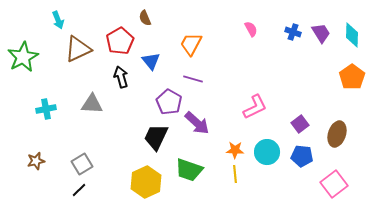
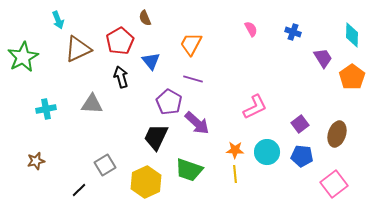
purple trapezoid: moved 2 px right, 25 px down
gray square: moved 23 px right, 1 px down
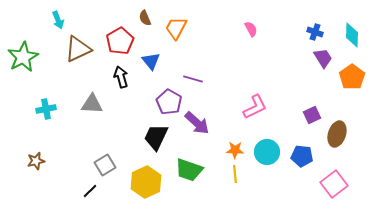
blue cross: moved 22 px right
orange trapezoid: moved 15 px left, 16 px up
purple square: moved 12 px right, 9 px up; rotated 12 degrees clockwise
black line: moved 11 px right, 1 px down
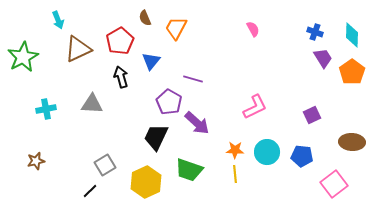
pink semicircle: moved 2 px right
blue triangle: rotated 18 degrees clockwise
orange pentagon: moved 5 px up
brown ellipse: moved 15 px right, 8 px down; rotated 75 degrees clockwise
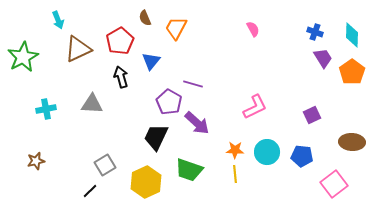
purple line: moved 5 px down
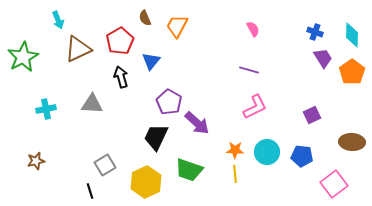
orange trapezoid: moved 1 px right, 2 px up
purple line: moved 56 px right, 14 px up
black line: rotated 63 degrees counterclockwise
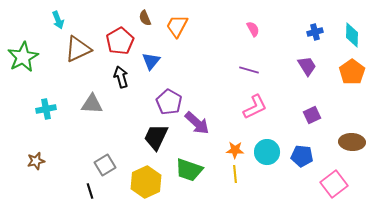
blue cross: rotated 35 degrees counterclockwise
purple trapezoid: moved 16 px left, 8 px down
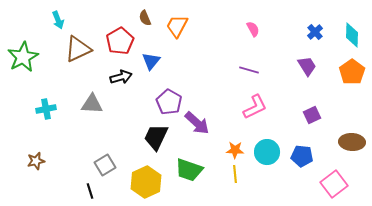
blue cross: rotated 28 degrees counterclockwise
black arrow: rotated 90 degrees clockwise
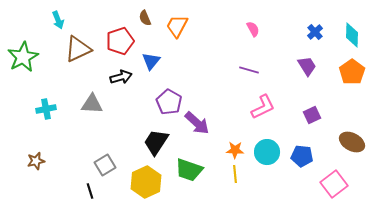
red pentagon: rotated 12 degrees clockwise
pink L-shape: moved 8 px right
black trapezoid: moved 5 px down; rotated 8 degrees clockwise
brown ellipse: rotated 25 degrees clockwise
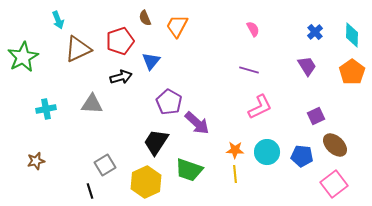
pink L-shape: moved 3 px left
purple square: moved 4 px right, 1 px down
brown ellipse: moved 17 px left, 3 px down; rotated 15 degrees clockwise
